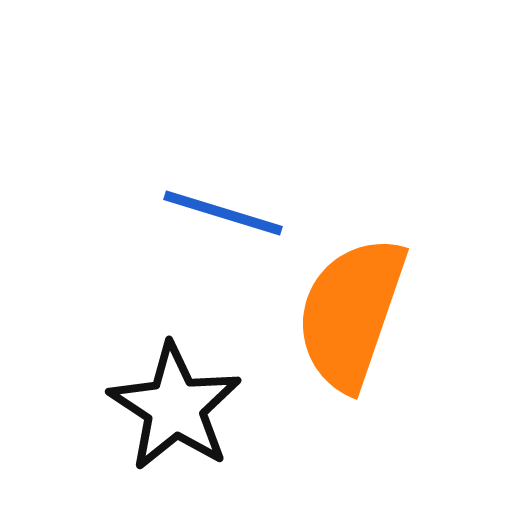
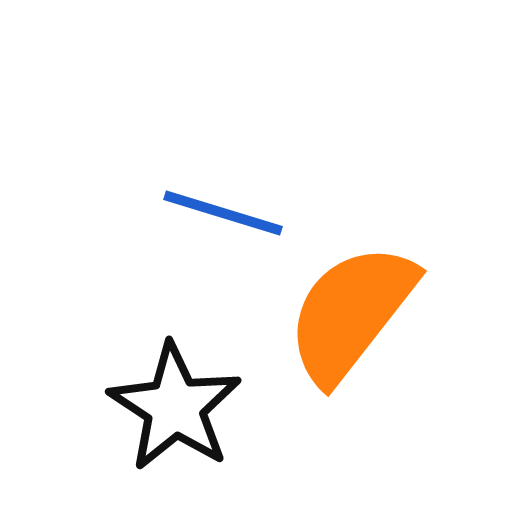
orange semicircle: rotated 19 degrees clockwise
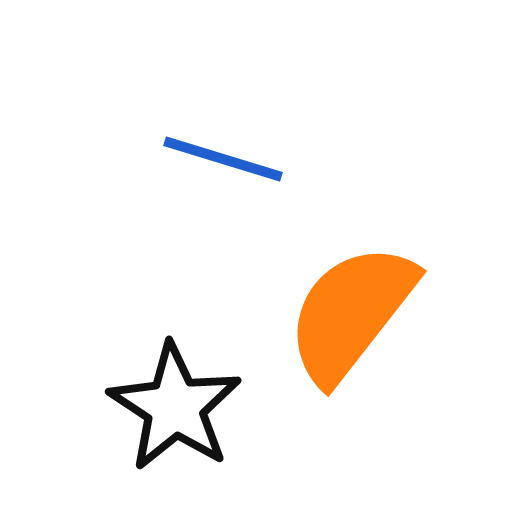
blue line: moved 54 px up
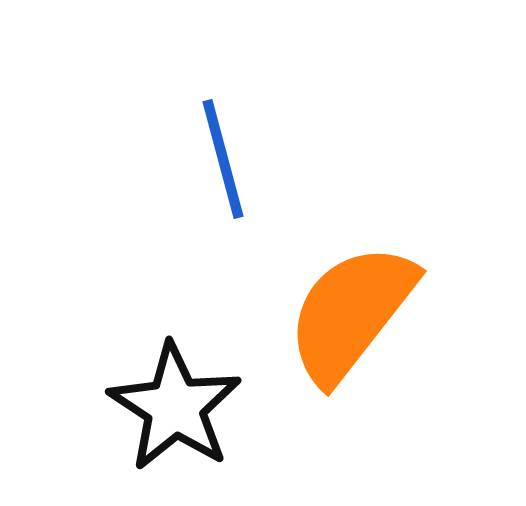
blue line: rotated 58 degrees clockwise
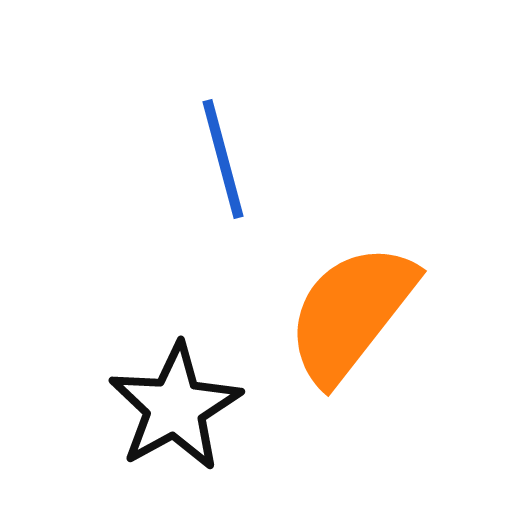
black star: rotated 10 degrees clockwise
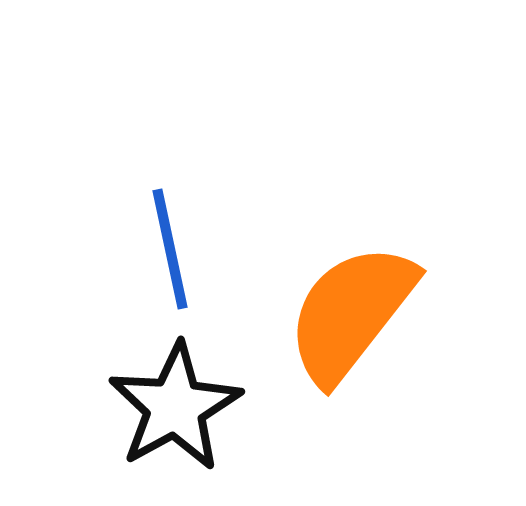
blue line: moved 53 px left, 90 px down; rotated 3 degrees clockwise
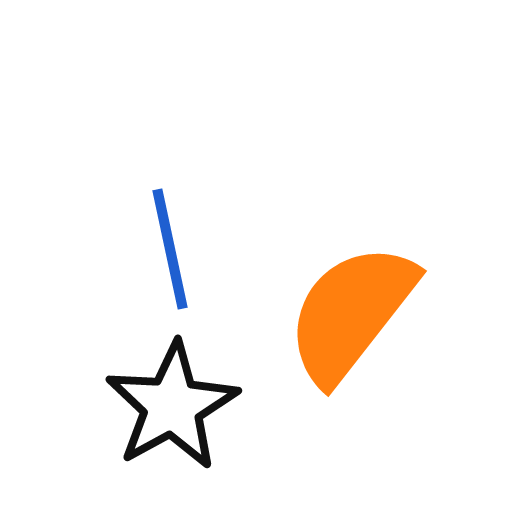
black star: moved 3 px left, 1 px up
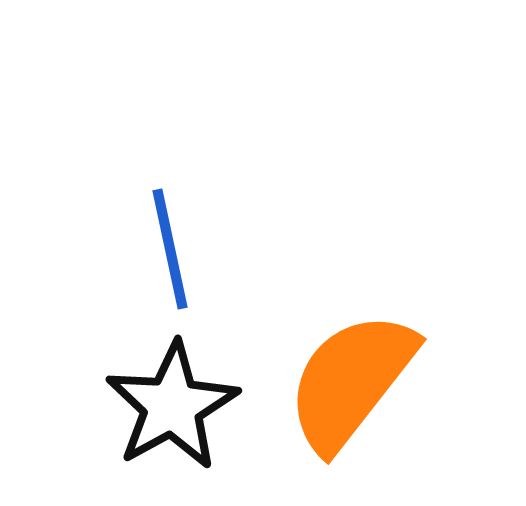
orange semicircle: moved 68 px down
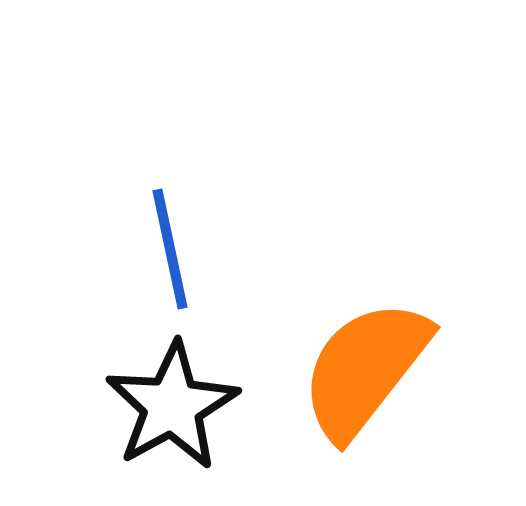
orange semicircle: moved 14 px right, 12 px up
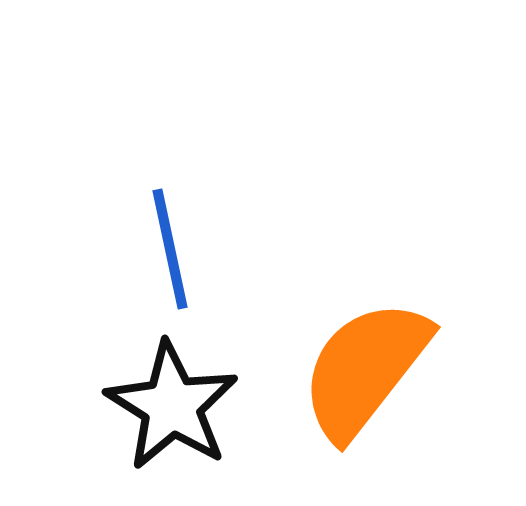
black star: rotated 11 degrees counterclockwise
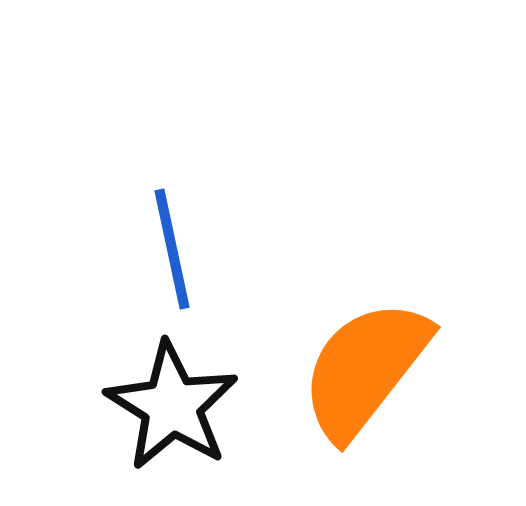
blue line: moved 2 px right
